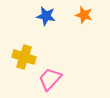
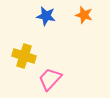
yellow cross: moved 1 px up
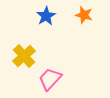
blue star: rotated 30 degrees clockwise
yellow cross: rotated 30 degrees clockwise
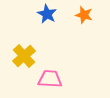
blue star: moved 1 px right, 2 px up; rotated 12 degrees counterclockwise
pink trapezoid: rotated 50 degrees clockwise
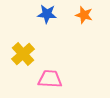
blue star: rotated 24 degrees counterclockwise
yellow cross: moved 1 px left, 2 px up
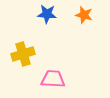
yellow cross: rotated 25 degrees clockwise
pink trapezoid: moved 3 px right
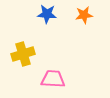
orange star: rotated 24 degrees counterclockwise
